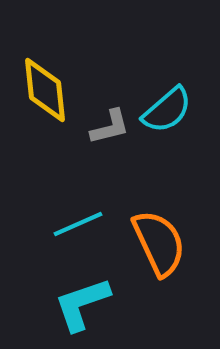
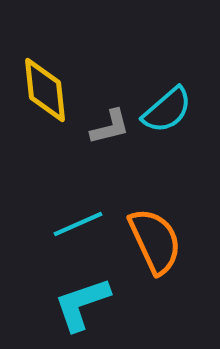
orange semicircle: moved 4 px left, 2 px up
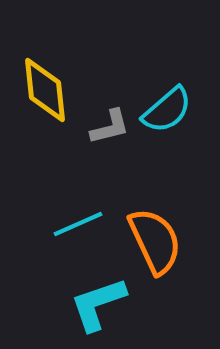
cyan L-shape: moved 16 px right
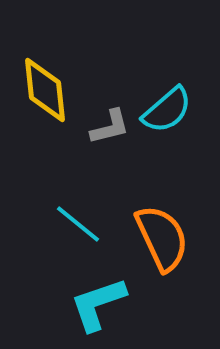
cyan line: rotated 63 degrees clockwise
orange semicircle: moved 7 px right, 3 px up
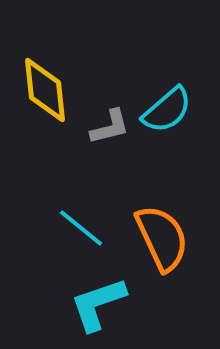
cyan line: moved 3 px right, 4 px down
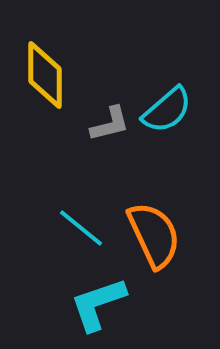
yellow diamond: moved 15 px up; rotated 6 degrees clockwise
gray L-shape: moved 3 px up
orange semicircle: moved 8 px left, 3 px up
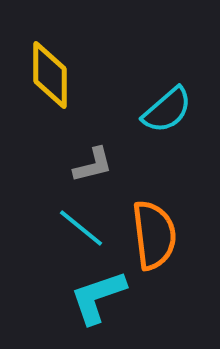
yellow diamond: moved 5 px right
gray L-shape: moved 17 px left, 41 px down
orange semicircle: rotated 18 degrees clockwise
cyan L-shape: moved 7 px up
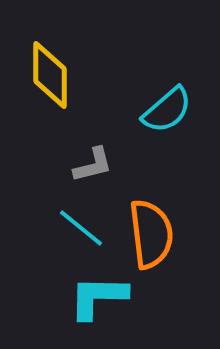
orange semicircle: moved 3 px left, 1 px up
cyan L-shape: rotated 20 degrees clockwise
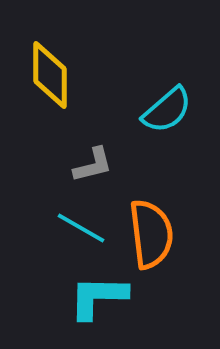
cyan line: rotated 9 degrees counterclockwise
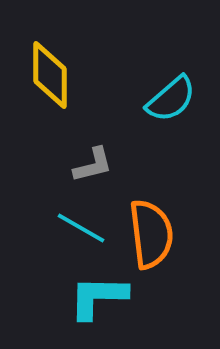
cyan semicircle: moved 4 px right, 11 px up
